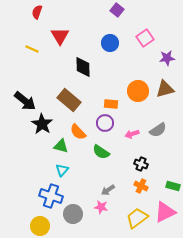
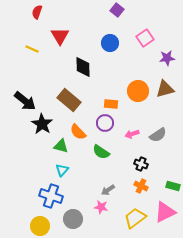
gray semicircle: moved 5 px down
gray circle: moved 5 px down
yellow trapezoid: moved 2 px left
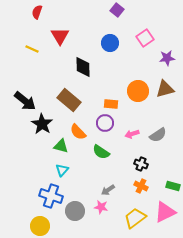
gray circle: moved 2 px right, 8 px up
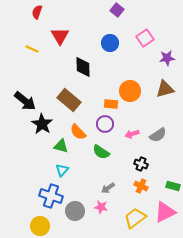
orange circle: moved 8 px left
purple circle: moved 1 px down
gray arrow: moved 2 px up
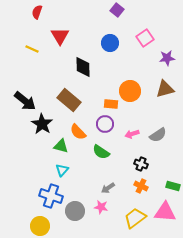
pink triangle: rotated 30 degrees clockwise
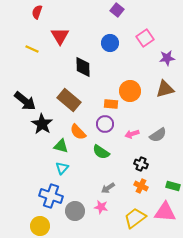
cyan triangle: moved 2 px up
